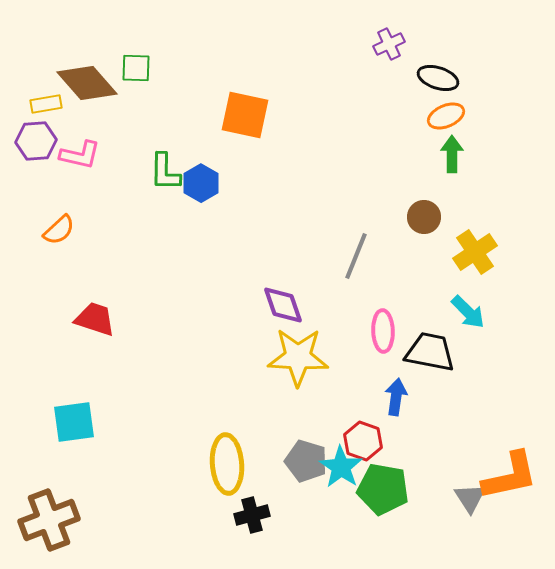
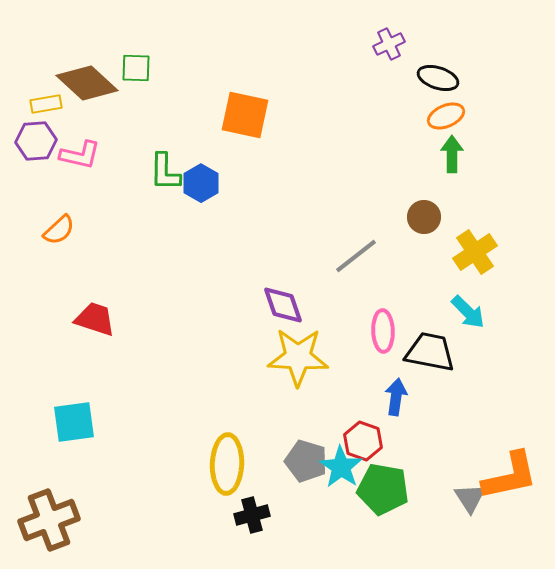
brown diamond: rotated 6 degrees counterclockwise
gray line: rotated 30 degrees clockwise
yellow ellipse: rotated 6 degrees clockwise
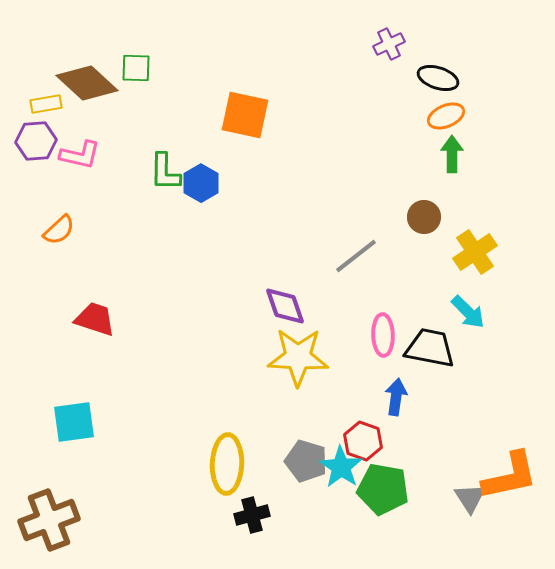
purple diamond: moved 2 px right, 1 px down
pink ellipse: moved 4 px down
black trapezoid: moved 4 px up
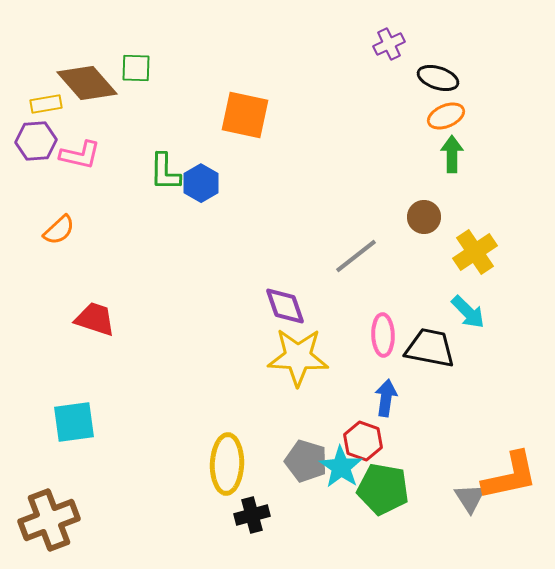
brown diamond: rotated 6 degrees clockwise
blue arrow: moved 10 px left, 1 px down
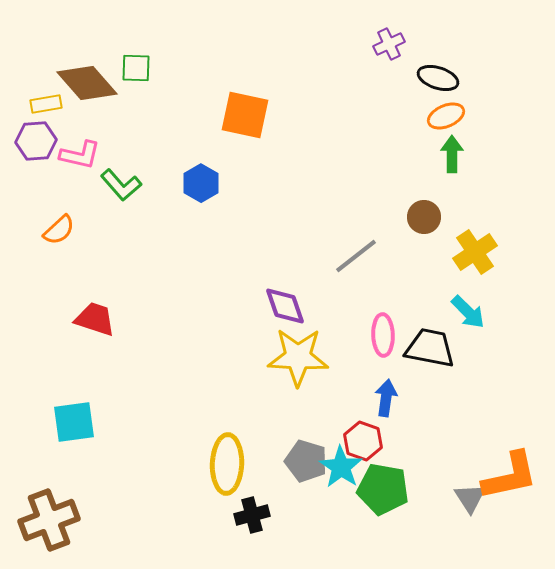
green L-shape: moved 44 px left, 13 px down; rotated 42 degrees counterclockwise
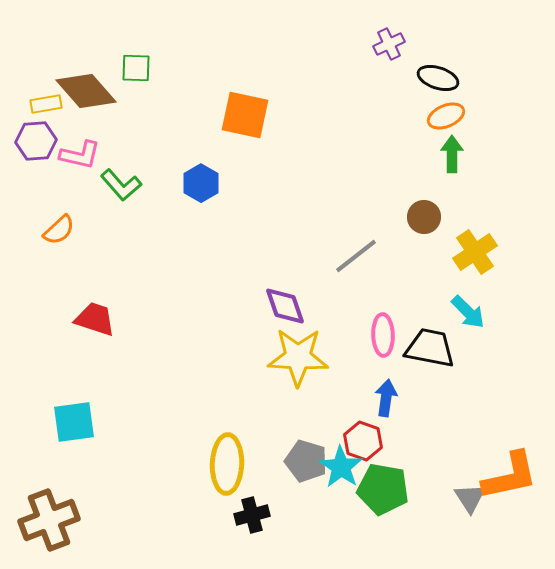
brown diamond: moved 1 px left, 8 px down
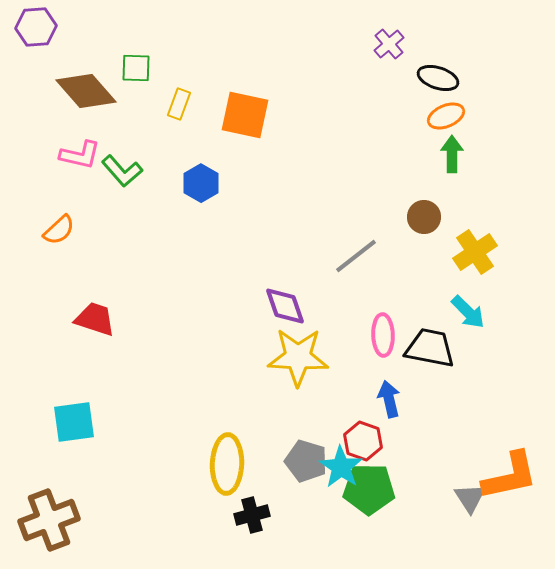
purple cross: rotated 16 degrees counterclockwise
yellow rectangle: moved 133 px right; rotated 60 degrees counterclockwise
purple hexagon: moved 114 px up
green L-shape: moved 1 px right, 14 px up
blue arrow: moved 3 px right, 1 px down; rotated 21 degrees counterclockwise
green pentagon: moved 14 px left; rotated 9 degrees counterclockwise
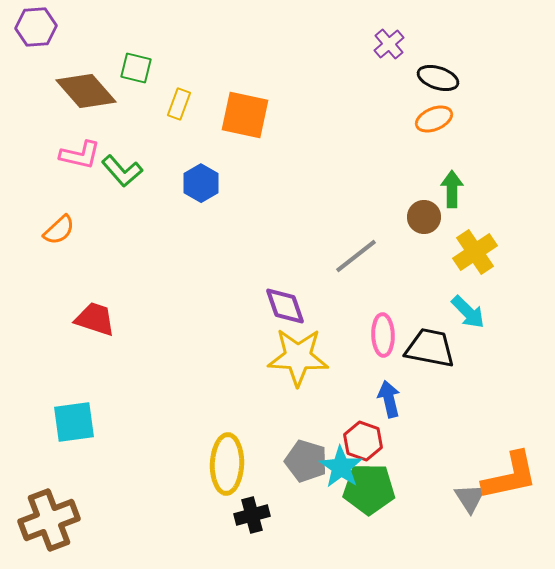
green square: rotated 12 degrees clockwise
orange ellipse: moved 12 px left, 3 px down
green arrow: moved 35 px down
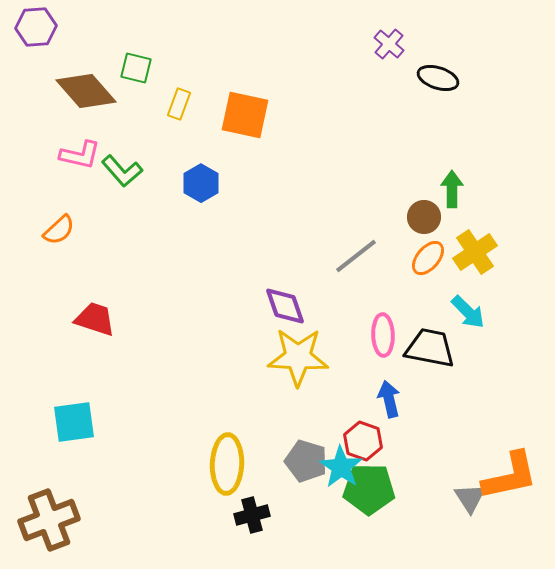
purple cross: rotated 8 degrees counterclockwise
orange ellipse: moved 6 px left, 139 px down; rotated 27 degrees counterclockwise
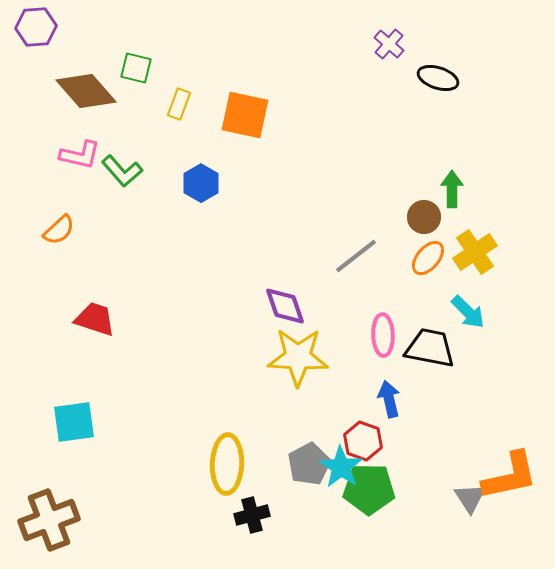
gray pentagon: moved 3 px right, 3 px down; rotated 27 degrees clockwise
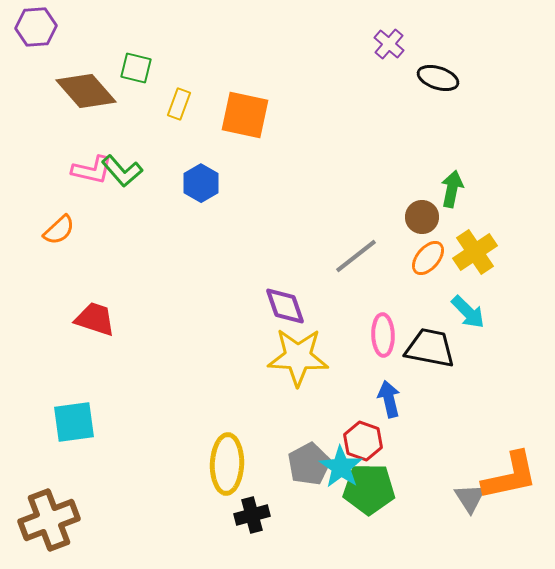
pink L-shape: moved 12 px right, 15 px down
green arrow: rotated 12 degrees clockwise
brown circle: moved 2 px left
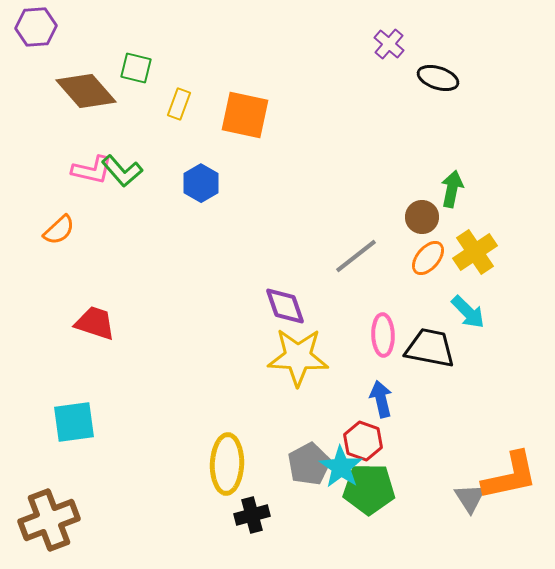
red trapezoid: moved 4 px down
blue arrow: moved 8 px left
